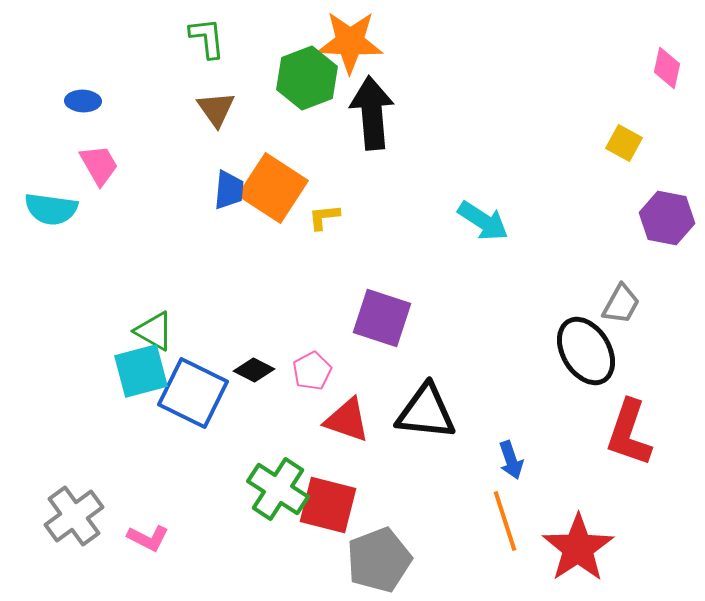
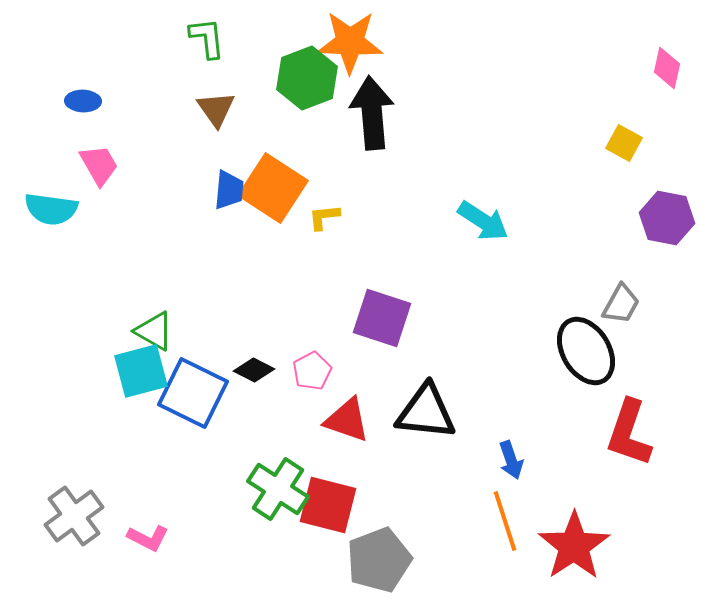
red star: moved 4 px left, 2 px up
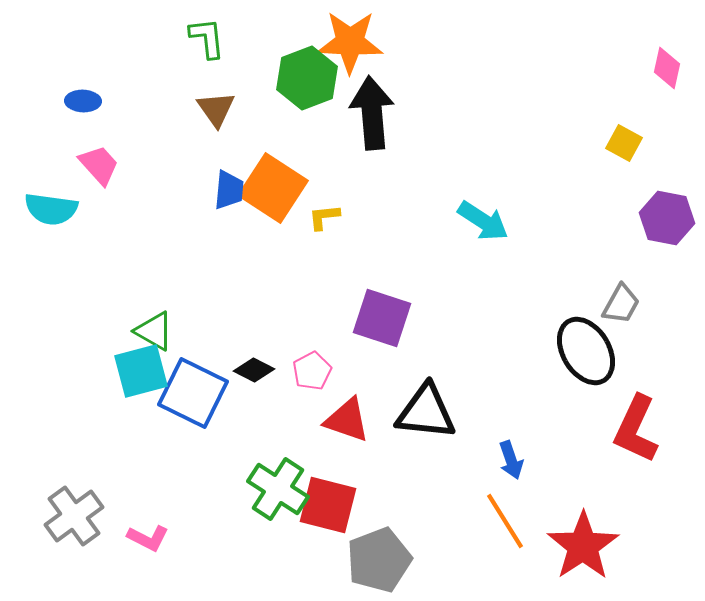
pink trapezoid: rotated 12 degrees counterclockwise
red L-shape: moved 7 px right, 4 px up; rotated 6 degrees clockwise
orange line: rotated 14 degrees counterclockwise
red star: moved 9 px right
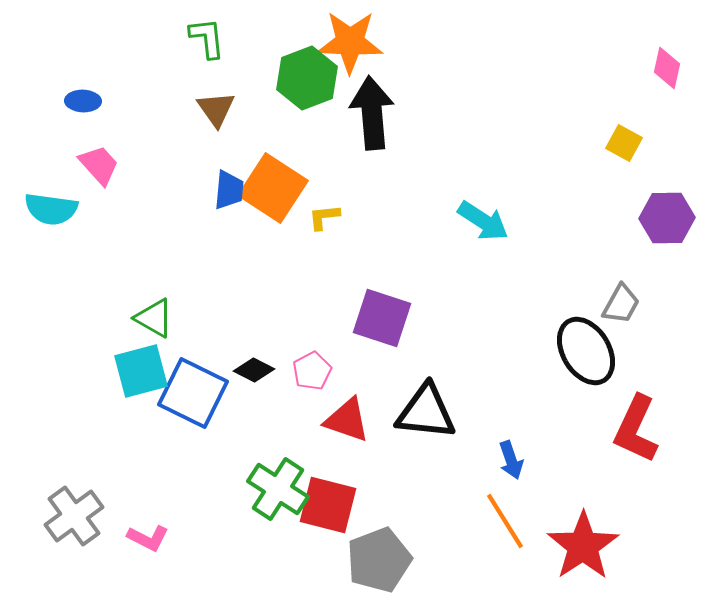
purple hexagon: rotated 12 degrees counterclockwise
green triangle: moved 13 px up
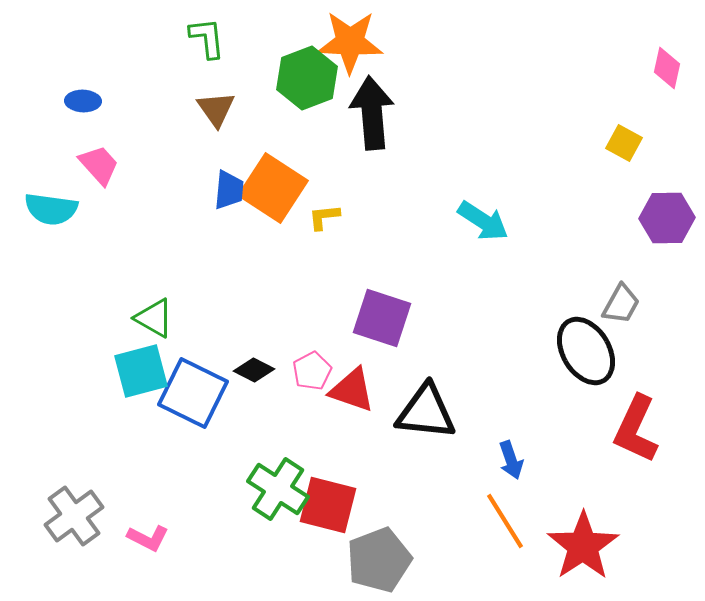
red triangle: moved 5 px right, 30 px up
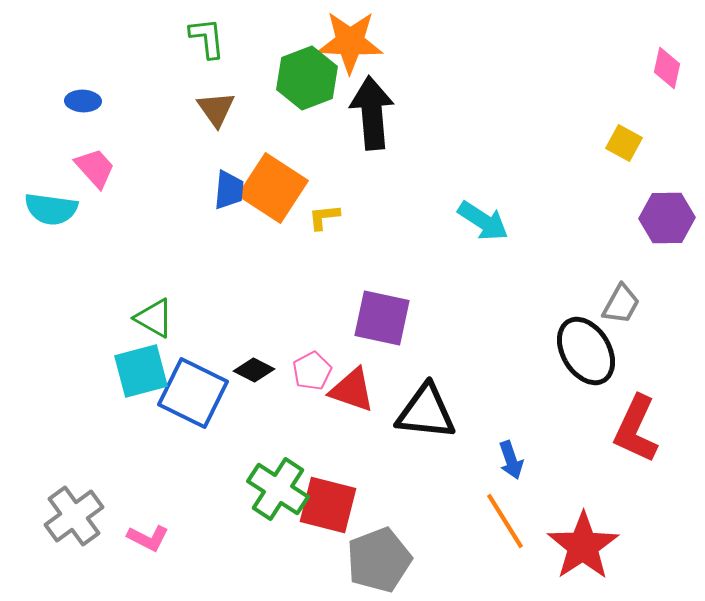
pink trapezoid: moved 4 px left, 3 px down
purple square: rotated 6 degrees counterclockwise
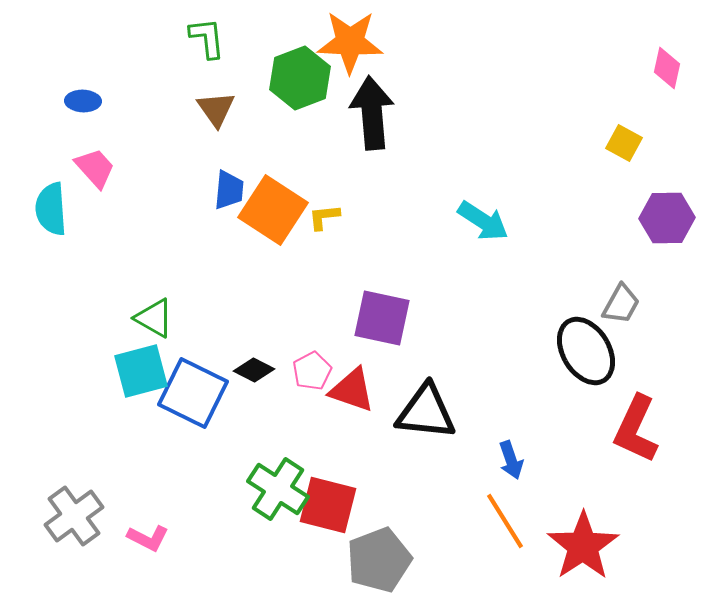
green hexagon: moved 7 px left
orange square: moved 22 px down
cyan semicircle: rotated 78 degrees clockwise
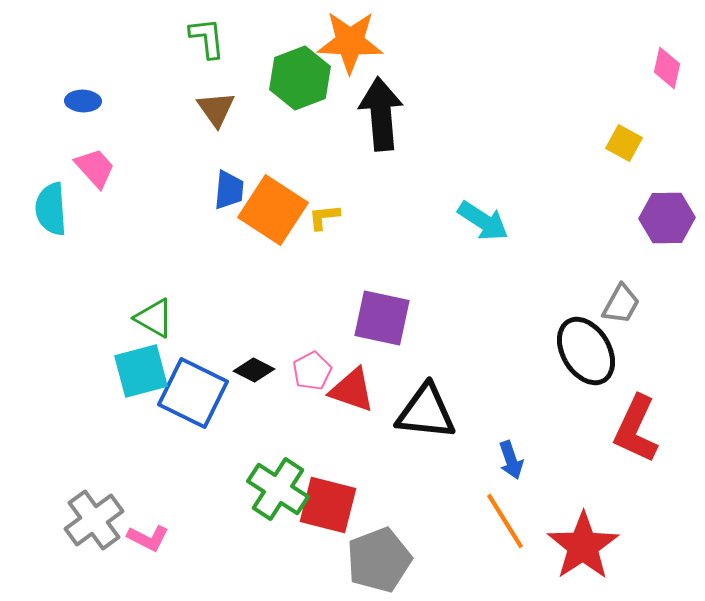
black arrow: moved 9 px right, 1 px down
gray cross: moved 20 px right, 4 px down
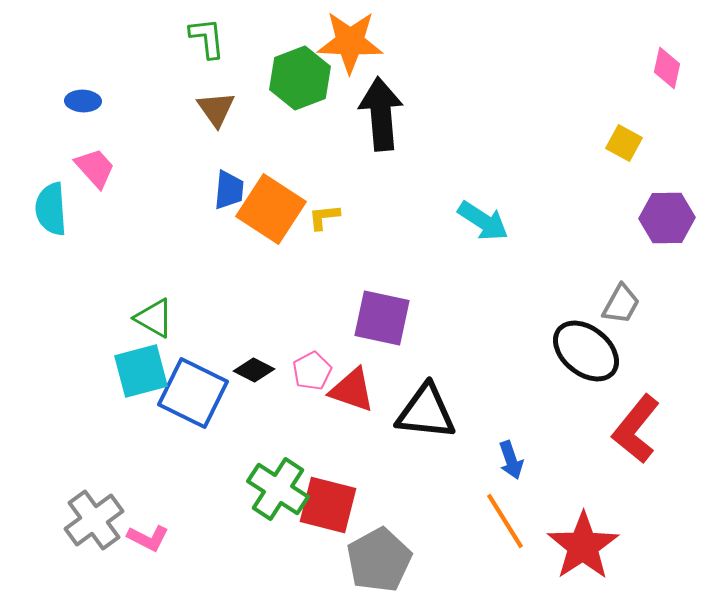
orange square: moved 2 px left, 1 px up
black ellipse: rotated 20 degrees counterclockwise
red L-shape: rotated 14 degrees clockwise
gray pentagon: rotated 8 degrees counterclockwise
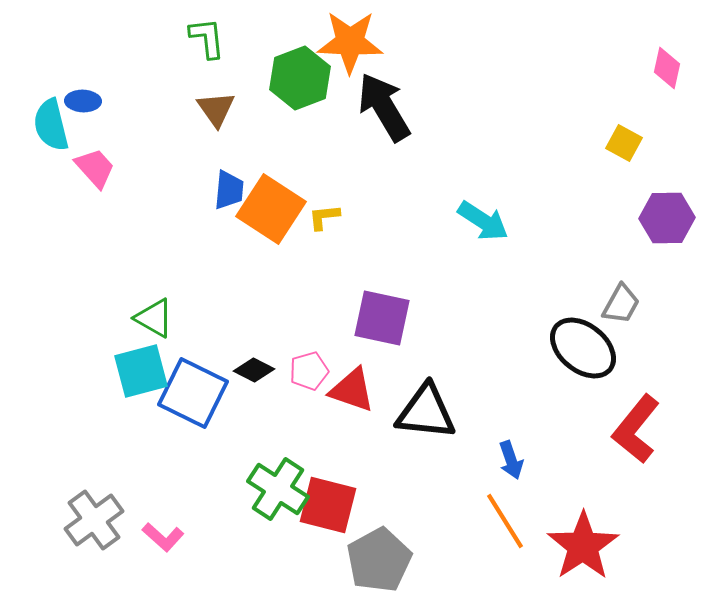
black arrow: moved 3 px right, 7 px up; rotated 26 degrees counterclockwise
cyan semicircle: moved 84 px up; rotated 10 degrees counterclockwise
black ellipse: moved 3 px left, 3 px up
pink pentagon: moved 3 px left; rotated 12 degrees clockwise
pink L-shape: moved 15 px right, 1 px up; rotated 15 degrees clockwise
